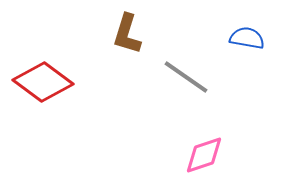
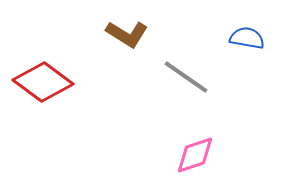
brown L-shape: rotated 75 degrees counterclockwise
pink diamond: moved 9 px left
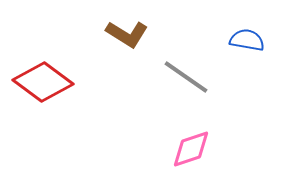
blue semicircle: moved 2 px down
pink diamond: moved 4 px left, 6 px up
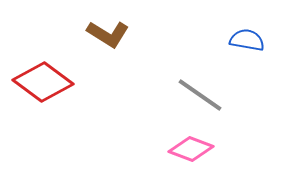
brown L-shape: moved 19 px left
gray line: moved 14 px right, 18 px down
pink diamond: rotated 39 degrees clockwise
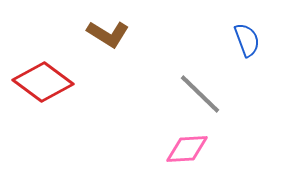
blue semicircle: rotated 60 degrees clockwise
gray line: moved 1 px up; rotated 9 degrees clockwise
pink diamond: moved 4 px left; rotated 24 degrees counterclockwise
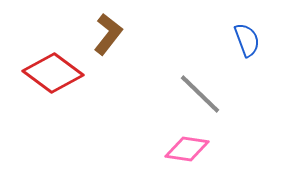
brown L-shape: rotated 84 degrees counterclockwise
red diamond: moved 10 px right, 9 px up
pink diamond: rotated 12 degrees clockwise
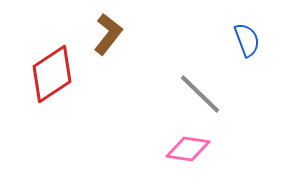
red diamond: moved 1 px left, 1 px down; rotated 70 degrees counterclockwise
pink diamond: moved 1 px right
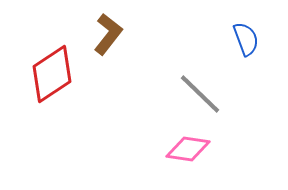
blue semicircle: moved 1 px left, 1 px up
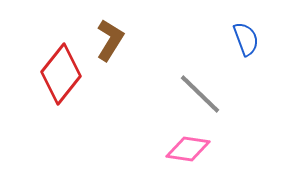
brown L-shape: moved 2 px right, 6 px down; rotated 6 degrees counterclockwise
red diamond: moved 9 px right; rotated 18 degrees counterclockwise
